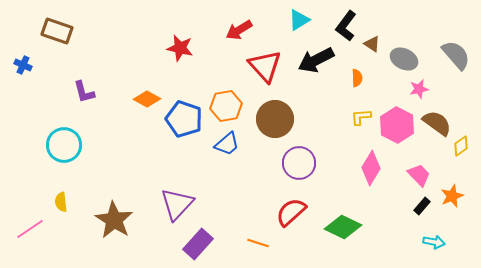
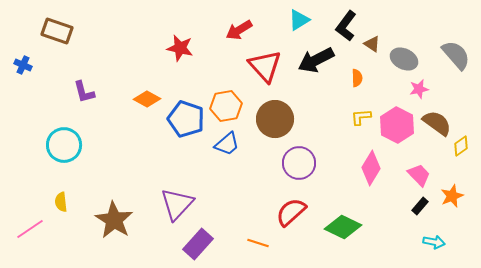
blue pentagon: moved 2 px right
black rectangle: moved 2 px left
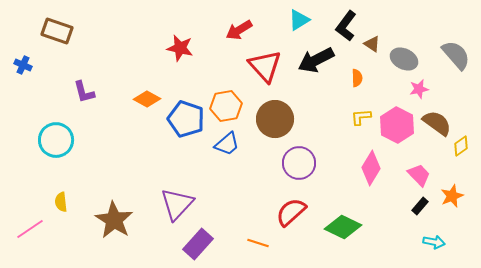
cyan circle: moved 8 px left, 5 px up
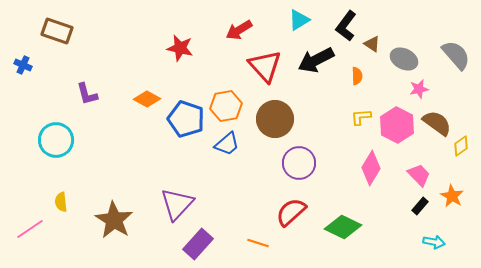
orange semicircle: moved 2 px up
purple L-shape: moved 3 px right, 2 px down
orange star: rotated 20 degrees counterclockwise
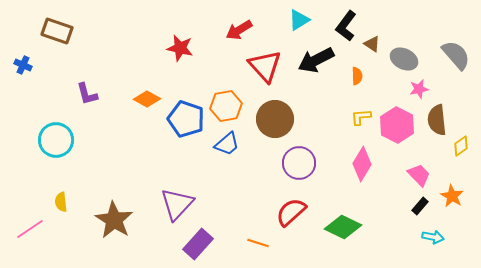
brown semicircle: moved 3 px up; rotated 132 degrees counterclockwise
pink diamond: moved 9 px left, 4 px up
cyan arrow: moved 1 px left, 5 px up
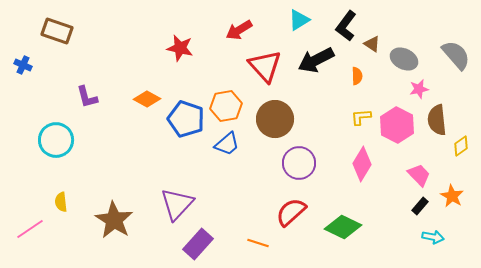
purple L-shape: moved 3 px down
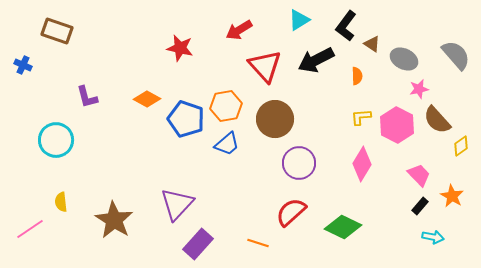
brown semicircle: rotated 36 degrees counterclockwise
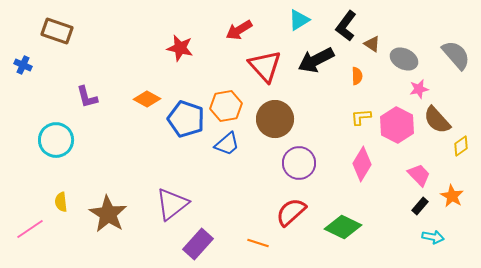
purple triangle: moved 5 px left; rotated 9 degrees clockwise
brown star: moved 6 px left, 6 px up
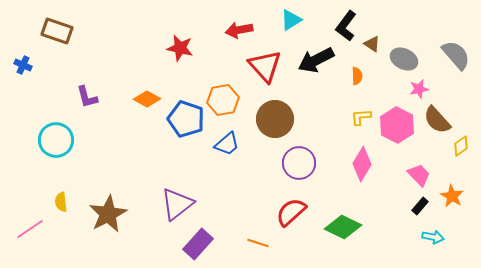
cyan triangle: moved 8 px left
red arrow: rotated 20 degrees clockwise
orange hexagon: moved 3 px left, 6 px up
purple triangle: moved 5 px right
brown star: rotated 12 degrees clockwise
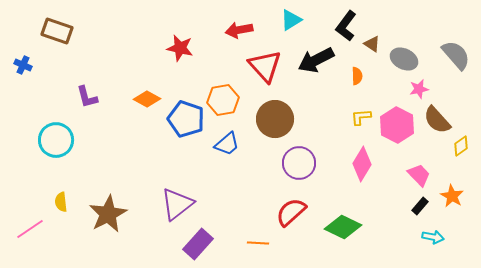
orange line: rotated 15 degrees counterclockwise
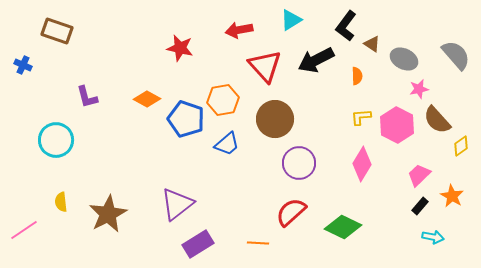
pink trapezoid: rotated 90 degrees counterclockwise
pink line: moved 6 px left, 1 px down
purple rectangle: rotated 16 degrees clockwise
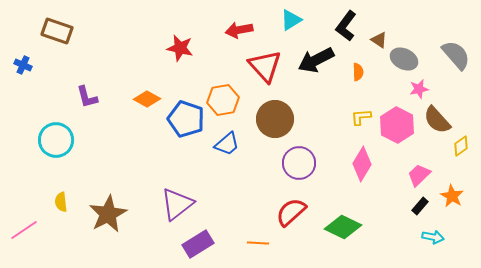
brown triangle: moved 7 px right, 4 px up
orange semicircle: moved 1 px right, 4 px up
